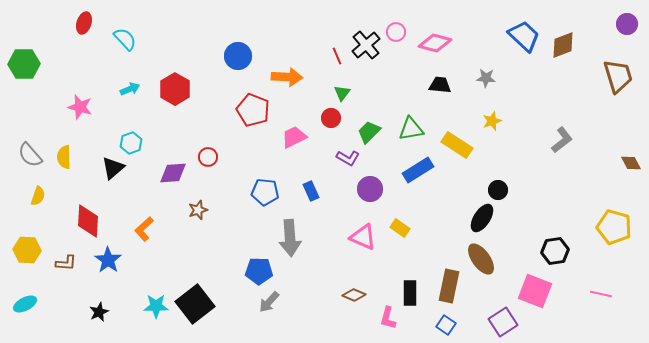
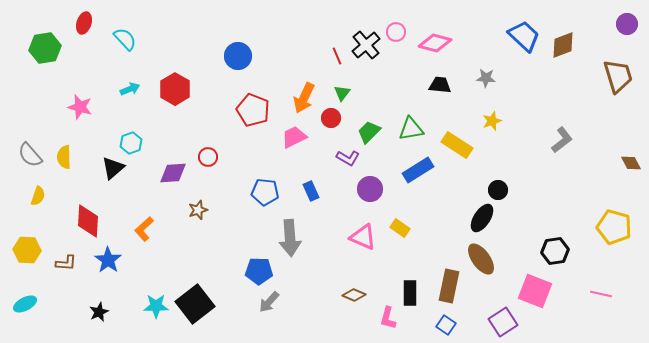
green hexagon at (24, 64): moved 21 px right, 16 px up; rotated 8 degrees counterclockwise
orange arrow at (287, 77): moved 17 px right, 21 px down; rotated 112 degrees clockwise
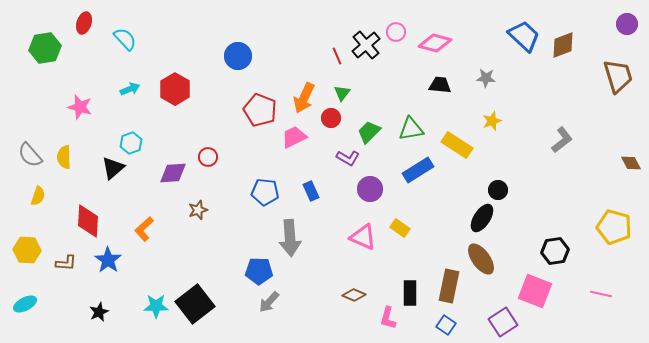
red pentagon at (253, 110): moved 7 px right
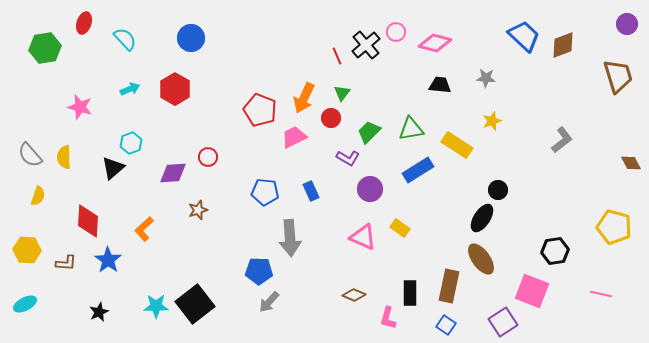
blue circle at (238, 56): moved 47 px left, 18 px up
pink square at (535, 291): moved 3 px left
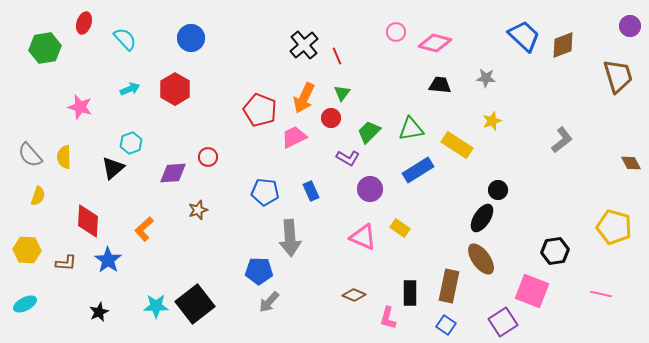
purple circle at (627, 24): moved 3 px right, 2 px down
black cross at (366, 45): moved 62 px left
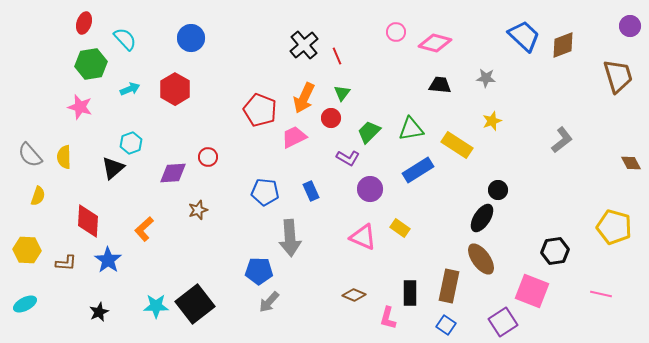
green hexagon at (45, 48): moved 46 px right, 16 px down
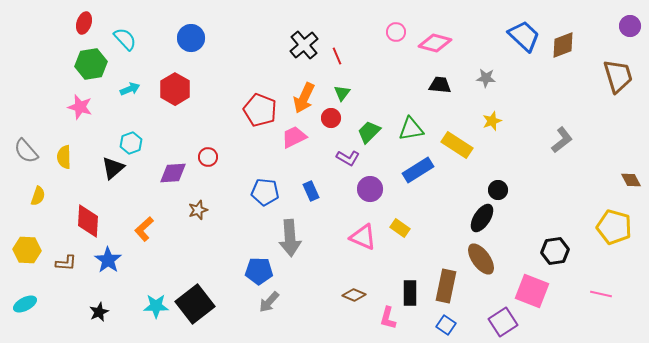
gray semicircle at (30, 155): moved 4 px left, 4 px up
brown diamond at (631, 163): moved 17 px down
brown rectangle at (449, 286): moved 3 px left
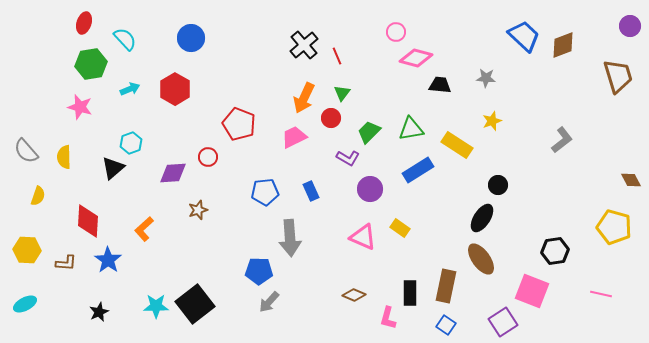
pink diamond at (435, 43): moved 19 px left, 15 px down
red pentagon at (260, 110): moved 21 px left, 14 px down
black circle at (498, 190): moved 5 px up
blue pentagon at (265, 192): rotated 12 degrees counterclockwise
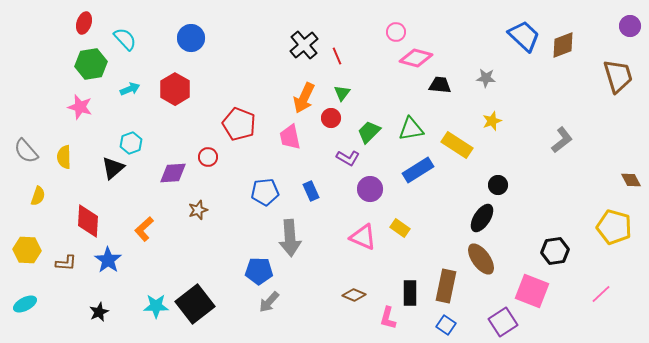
pink trapezoid at (294, 137): moved 4 px left; rotated 76 degrees counterclockwise
pink line at (601, 294): rotated 55 degrees counterclockwise
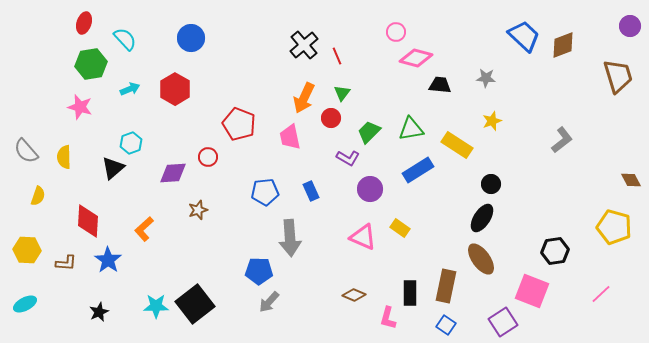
black circle at (498, 185): moved 7 px left, 1 px up
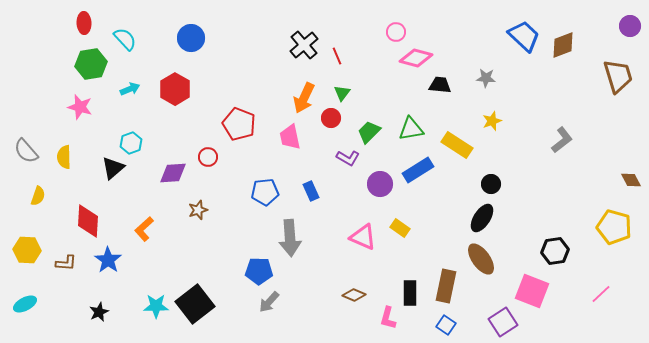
red ellipse at (84, 23): rotated 20 degrees counterclockwise
purple circle at (370, 189): moved 10 px right, 5 px up
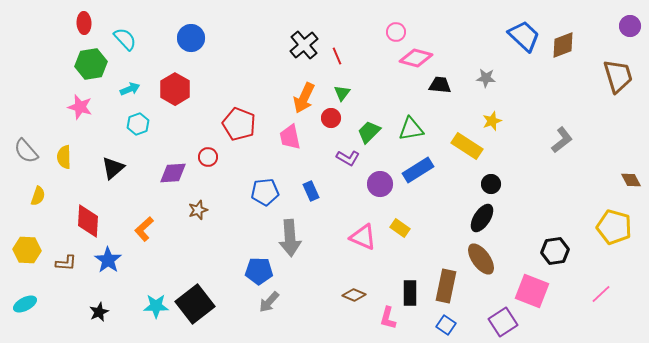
cyan hexagon at (131, 143): moved 7 px right, 19 px up
yellow rectangle at (457, 145): moved 10 px right, 1 px down
